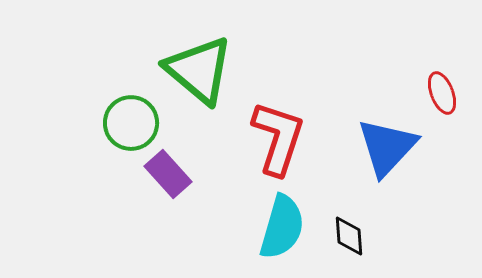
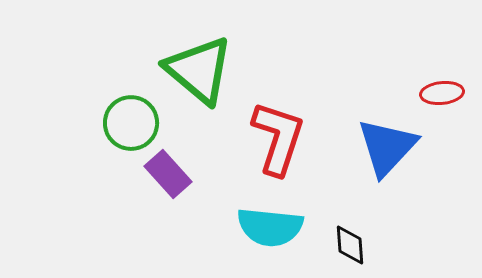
red ellipse: rotated 75 degrees counterclockwise
cyan semicircle: moved 12 px left; rotated 80 degrees clockwise
black diamond: moved 1 px right, 9 px down
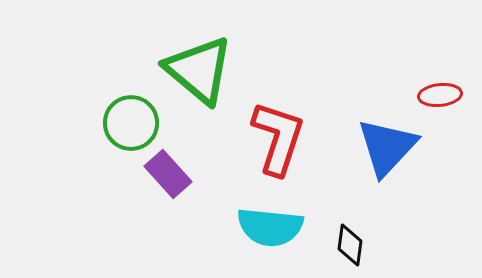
red ellipse: moved 2 px left, 2 px down
black diamond: rotated 12 degrees clockwise
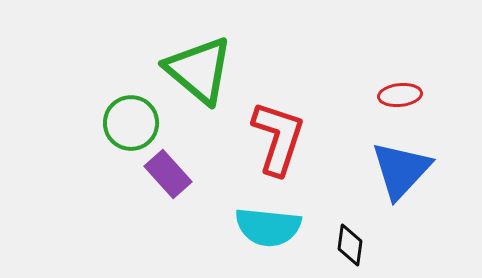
red ellipse: moved 40 px left
blue triangle: moved 14 px right, 23 px down
cyan semicircle: moved 2 px left
